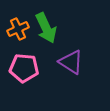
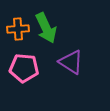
orange cross: rotated 20 degrees clockwise
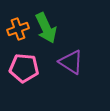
orange cross: rotated 15 degrees counterclockwise
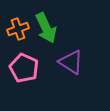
pink pentagon: rotated 20 degrees clockwise
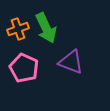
purple triangle: rotated 12 degrees counterclockwise
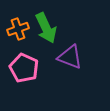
purple triangle: moved 1 px left, 5 px up
